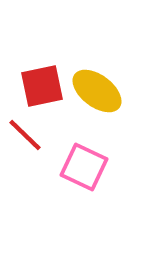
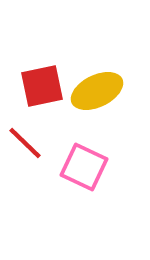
yellow ellipse: rotated 63 degrees counterclockwise
red line: moved 8 px down
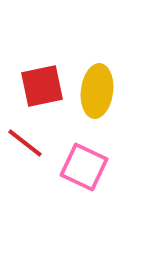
yellow ellipse: rotated 57 degrees counterclockwise
red line: rotated 6 degrees counterclockwise
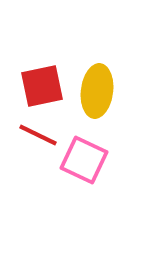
red line: moved 13 px right, 8 px up; rotated 12 degrees counterclockwise
pink square: moved 7 px up
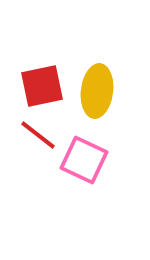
red line: rotated 12 degrees clockwise
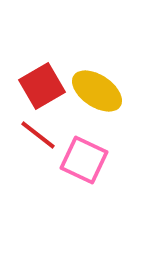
red square: rotated 18 degrees counterclockwise
yellow ellipse: rotated 63 degrees counterclockwise
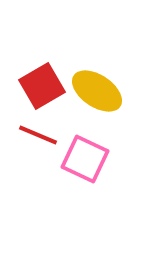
red line: rotated 15 degrees counterclockwise
pink square: moved 1 px right, 1 px up
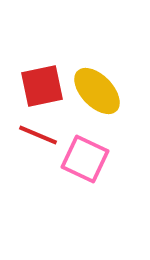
red square: rotated 18 degrees clockwise
yellow ellipse: rotated 12 degrees clockwise
